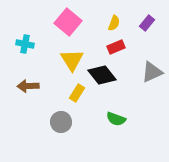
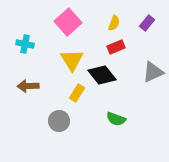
pink square: rotated 8 degrees clockwise
gray triangle: moved 1 px right
gray circle: moved 2 px left, 1 px up
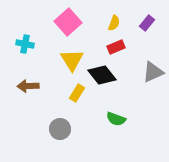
gray circle: moved 1 px right, 8 px down
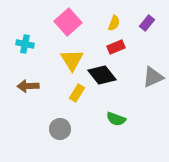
gray triangle: moved 5 px down
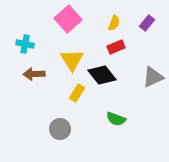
pink square: moved 3 px up
brown arrow: moved 6 px right, 12 px up
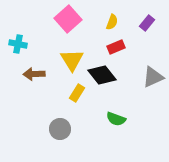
yellow semicircle: moved 2 px left, 1 px up
cyan cross: moved 7 px left
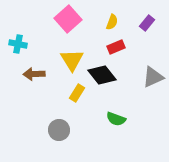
gray circle: moved 1 px left, 1 px down
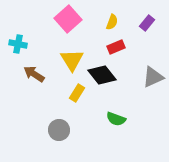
brown arrow: rotated 35 degrees clockwise
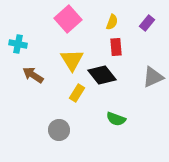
red rectangle: rotated 72 degrees counterclockwise
brown arrow: moved 1 px left, 1 px down
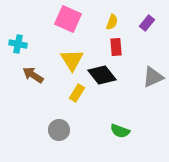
pink square: rotated 24 degrees counterclockwise
green semicircle: moved 4 px right, 12 px down
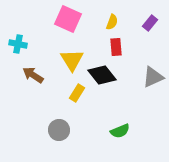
purple rectangle: moved 3 px right
green semicircle: rotated 42 degrees counterclockwise
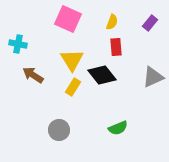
yellow rectangle: moved 4 px left, 6 px up
green semicircle: moved 2 px left, 3 px up
